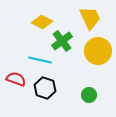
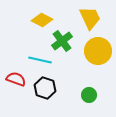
yellow diamond: moved 2 px up
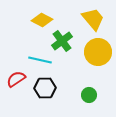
yellow trapezoid: moved 3 px right, 1 px down; rotated 15 degrees counterclockwise
yellow circle: moved 1 px down
red semicircle: rotated 54 degrees counterclockwise
black hexagon: rotated 20 degrees counterclockwise
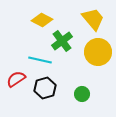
black hexagon: rotated 15 degrees counterclockwise
green circle: moved 7 px left, 1 px up
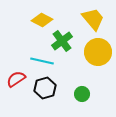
cyan line: moved 2 px right, 1 px down
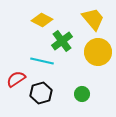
black hexagon: moved 4 px left, 5 px down
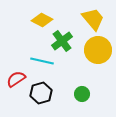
yellow circle: moved 2 px up
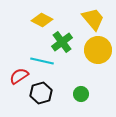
green cross: moved 1 px down
red semicircle: moved 3 px right, 3 px up
green circle: moved 1 px left
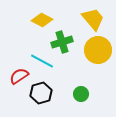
green cross: rotated 20 degrees clockwise
cyan line: rotated 15 degrees clockwise
